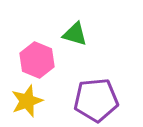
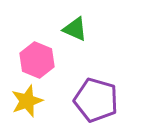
green triangle: moved 5 px up; rotated 8 degrees clockwise
purple pentagon: rotated 21 degrees clockwise
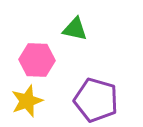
green triangle: rotated 12 degrees counterclockwise
pink hexagon: rotated 20 degrees counterclockwise
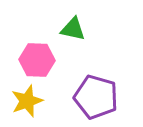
green triangle: moved 2 px left
purple pentagon: moved 3 px up
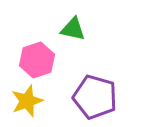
pink hexagon: rotated 20 degrees counterclockwise
purple pentagon: moved 1 px left
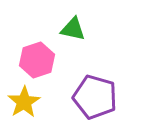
yellow star: moved 3 px left, 1 px down; rotated 12 degrees counterclockwise
